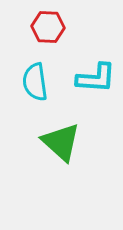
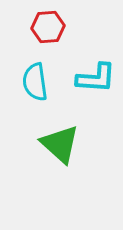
red hexagon: rotated 8 degrees counterclockwise
green triangle: moved 1 px left, 2 px down
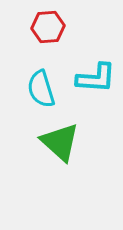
cyan semicircle: moved 6 px right, 7 px down; rotated 9 degrees counterclockwise
green triangle: moved 2 px up
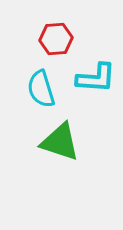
red hexagon: moved 8 px right, 12 px down
green triangle: rotated 24 degrees counterclockwise
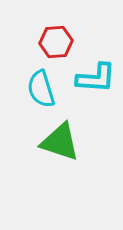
red hexagon: moved 3 px down
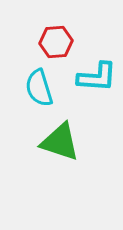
cyan L-shape: moved 1 px right, 1 px up
cyan semicircle: moved 2 px left, 1 px up
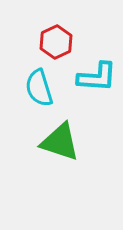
red hexagon: rotated 20 degrees counterclockwise
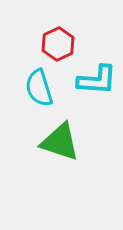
red hexagon: moved 2 px right, 2 px down
cyan L-shape: moved 3 px down
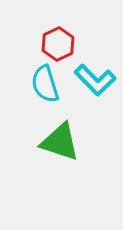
cyan L-shape: moved 2 px left; rotated 42 degrees clockwise
cyan semicircle: moved 6 px right, 4 px up
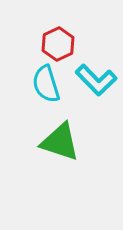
cyan L-shape: moved 1 px right
cyan semicircle: moved 1 px right
